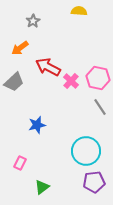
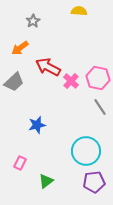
green triangle: moved 4 px right, 6 px up
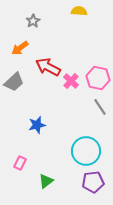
purple pentagon: moved 1 px left
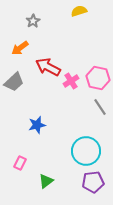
yellow semicircle: rotated 21 degrees counterclockwise
pink cross: rotated 14 degrees clockwise
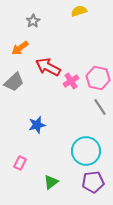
green triangle: moved 5 px right, 1 px down
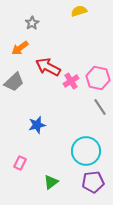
gray star: moved 1 px left, 2 px down
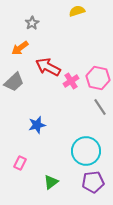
yellow semicircle: moved 2 px left
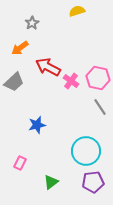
pink cross: rotated 21 degrees counterclockwise
